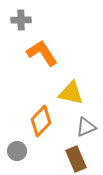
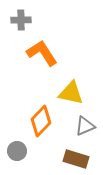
gray triangle: moved 1 px left, 1 px up
brown rectangle: rotated 50 degrees counterclockwise
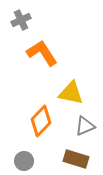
gray cross: rotated 24 degrees counterclockwise
gray circle: moved 7 px right, 10 px down
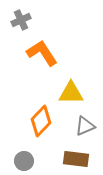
yellow triangle: rotated 12 degrees counterclockwise
brown rectangle: rotated 10 degrees counterclockwise
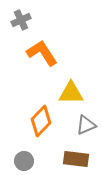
gray triangle: moved 1 px right, 1 px up
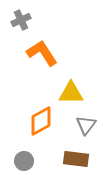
orange diamond: rotated 16 degrees clockwise
gray triangle: rotated 30 degrees counterclockwise
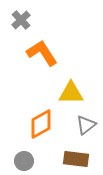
gray cross: rotated 18 degrees counterclockwise
orange diamond: moved 3 px down
gray triangle: rotated 15 degrees clockwise
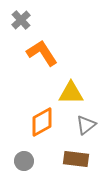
orange diamond: moved 1 px right, 2 px up
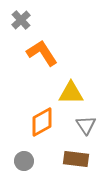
gray triangle: rotated 25 degrees counterclockwise
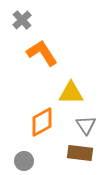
gray cross: moved 1 px right
brown rectangle: moved 4 px right, 6 px up
